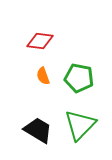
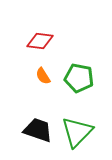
orange semicircle: rotated 12 degrees counterclockwise
green triangle: moved 3 px left, 7 px down
black trapezoid: rotated 12 degrees counterclockwise
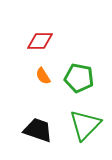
red diamond: rotated 8 degrees counterclockwise
green triangle: moved 8 px right, 7 px up
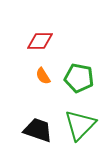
green triangle: moved 5 px left
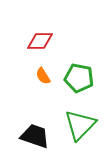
black trapezoid: moved 3 px left, 6 px down
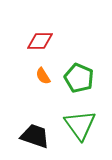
green pentagon: rotated 12 degrees clockwise
green triangle: rotated 20 degrees counterclockwise
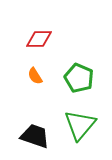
red diamond: moved 1 px left, 2 px up
orange semicircle: moved 8 px left
green triangle: rotated 16 degrees clockwise
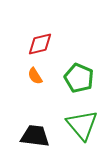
red diamond: moved 1 px right, 5 px down; rotated 12 degrees counterclockwise
green triangle: moved 2 px right; rotated 20 degrees counterclockwise
black trapezoid: rotated 12 degrees counterclockwise
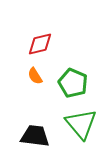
green pentagon: moved 6 px left, 5 px down
green triangle: moved 1 px left, 1 px up
